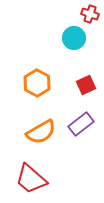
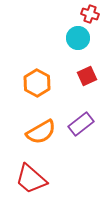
cyan circle: moved 4 px right
red square: moved 1 px right, 9 px up
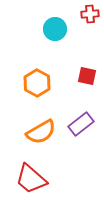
red cross: rotated 24 degrees counterclockwise
cyan circle: moved 23 px left, 9 px up
red square: rotated 36 degrees clockwise
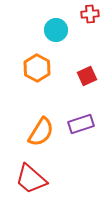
cyan circle: moved 1 px right, 1 px down
red square: rotated 36 degrees counterclockwise
orange hexagon: moved 15 px up
purple rectangle: rotated 20 degrees clockwise
orange semicircle: rotated 28 degrees counterclockwise
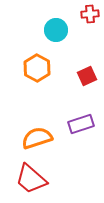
orange semicircle: moved 4 px left, 6 px down; rotated 140 degrees counterclockwise
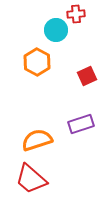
red cross: moved 14 px left
orange hexagon: moved 6 px up
orange semicircle: moved 2 px down
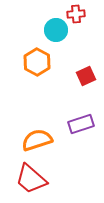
red square: moved 1 px left
